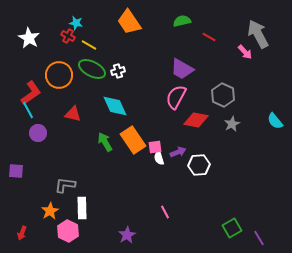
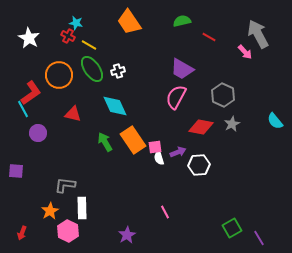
green ellipse: rotated 28 degrees clockwise
cyan line: moved 5 px left, 1 px up
red diamond: moved 5 px right, 7 px down
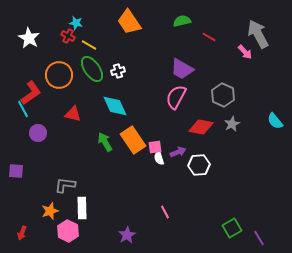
orange star: rotated 12 degrees clockwise
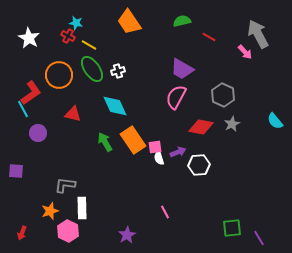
green square: rotated 24 degrees clockwise
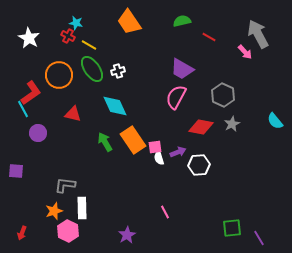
orange star: moved 4 px right
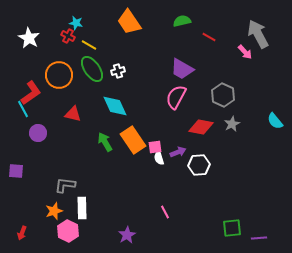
purple line: rotated 63 degrees counterclockwise
